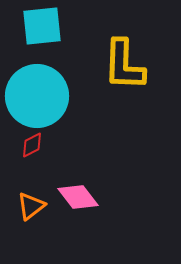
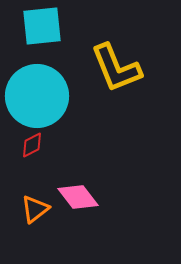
yellow L-shape: moved 8 px left, 3 px down; rotated 24 degrees counterclockwise
orange triangle: moved 4 px right, 3 px down
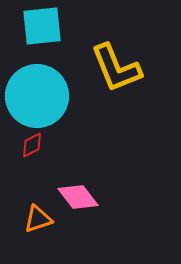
orange triangle: moved 3 px right, 10 px down; rotated 20 degrees clockwise
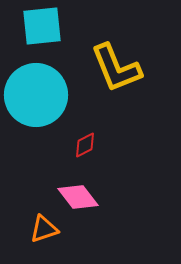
cyan circle: moved 1 px left, 1 px up
red diamond: moved 53 px right
orange triangle: moved 6 px right, 10 px down
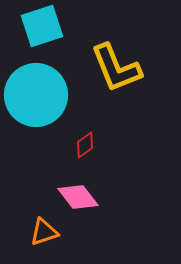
cyan square: rotated 12 degrees counterclockwise
red diamond: rotated 8 degrees counterclockwise
orange triangle: moved 3 px down
